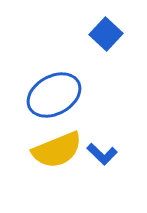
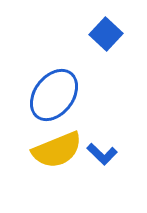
blue ellipse: rotated 24 degrees counterclockwise
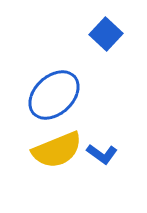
blue ellipse: rotated 10 degrees clockwise
blue L-shape: rotated 8 degrees counterclockwise
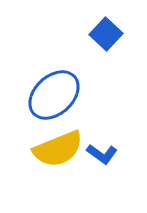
yellow semicircle: moved 1 px right, 1 px up
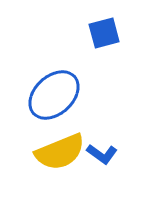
blue square: moved 2 px left, 1 px up; rotated 32 degrees clockwise
yellow semicircle: moved 2 px right, 3 px down
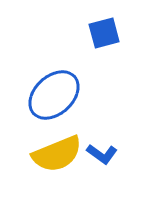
yellow semicircle: moved 3 px left, 2 px down
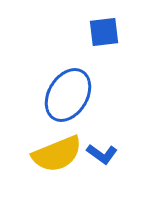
blue square: moved 1 px up; rotated 8 degrees clockwise
blue ellipse: moved 14 px right; rotated 16 degrees counterclockwise
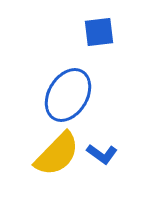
blue square: moved 5 px left
yellow semicircle: rotated 24 degrees counterclockwise
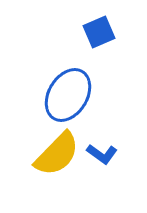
blue square: rotated 16 degrees counterclockwise
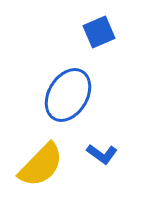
yellow semicircle: moved 16 px left, 11 px down
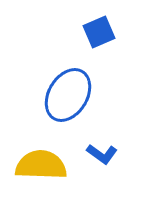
yellow semicircle: rotated 132 degrees counterclockwise
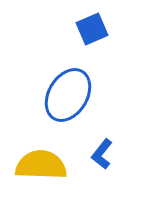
blue square: moved 7 px left, 3 px up
blue L-shape: rotated 92 degrees clockwise
